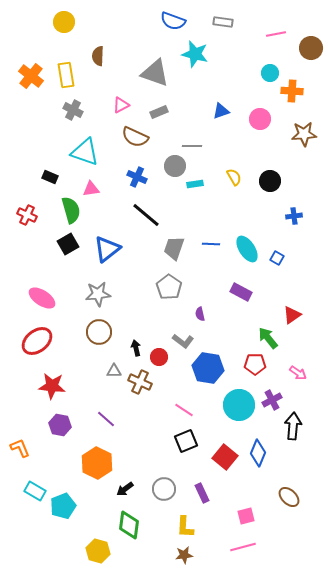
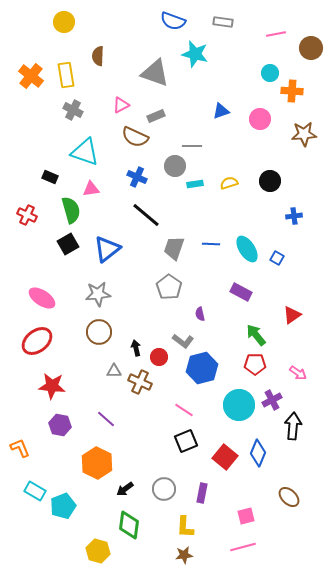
gray rectangle at (159, 112): moved 3 px left, 4 px down
yellow semicircle at (234, 177): moved 5 px left, 6 px down; rotated 78 degrees counterclockwise
green arrow at (268, 338): moved 12 px left, 3 px up
blue hexagon at (208, 368): moved 6 px left; rotated 24 degrees counterclockwise
purple rectangle at (202, 493): rotated 36 degrees clockwise
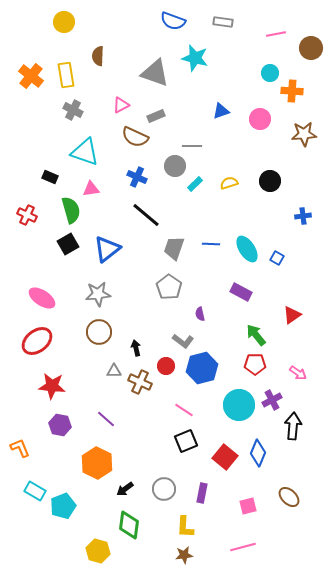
cyan star at (195, 54): moved 4 px down
cyan rectangle at (195, 184): rotated 35 degrees counterclockwise
blue cross at (294, 216): moved 9 px right
red circle at (159, 357): moved 7 px right, 9 px down
pink square at (246, 516): moved 2 px right, 10 px up
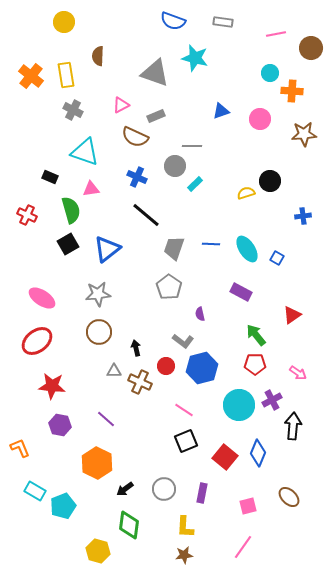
yellow semicircle at (229, 183): moved 17 px right, 10 px down
pink line at (243, 547): rotated 40 degrees counterclockwise
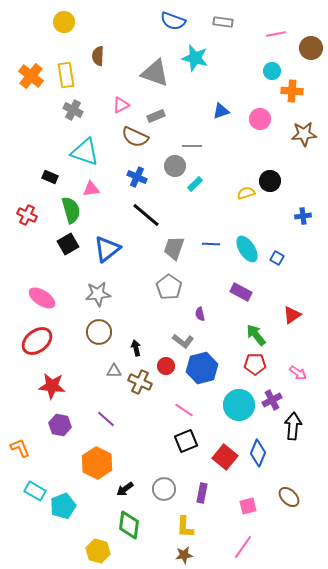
cyan circle at (270, 73): moved 2 px right, 2 px up
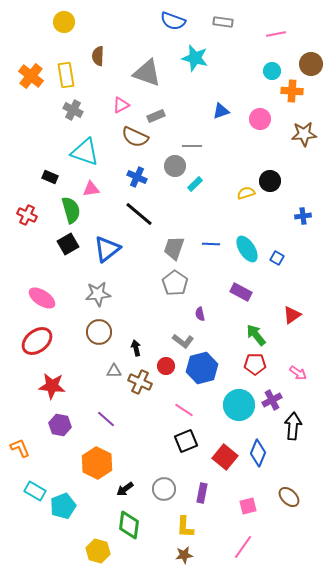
brown circle at (311, 48): moved 16 px down
gray triangle at (155, 73): moved 8 px left
black line at (146, 215): moved 7 px left, 1 px up
gray pentagon at (169, 287): moved 6 px right, 4 px up
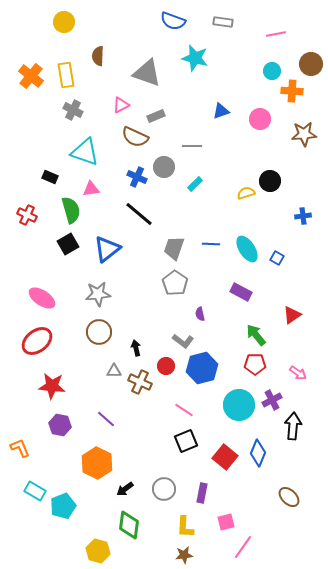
gray circle at (175, 166): moved 11 px left, 1 px down
pink square at (248, 506): moved 22 px left, 16 px down
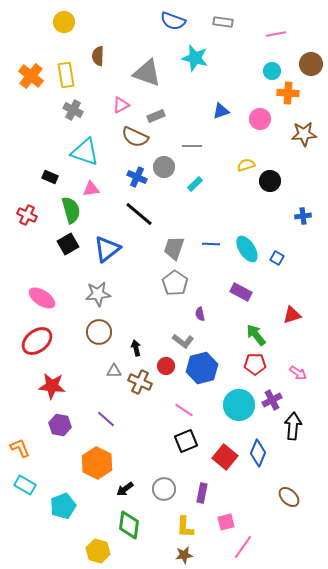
orange cross at (292, 91): moved 4 px left, 2 px down
yellow semicircle at (246, 193): moved 28 px up
red triangle at (292, 315): rotated 18 degrees clockwise
cyan rectangle at (35, 491): moved 10 px left, 6 px up
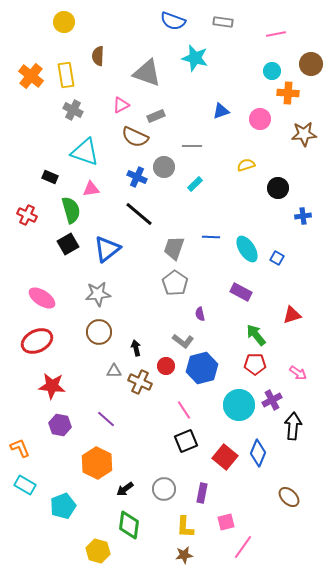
black circle at (270, 181): moved 8 px right, 7 px down
blue line at (211, 244): moved 7 px up
red ellipse at (37, 341): rotated 12 degrees clockwise
pink line at (184, 410): rotated 24 degrees clockwise
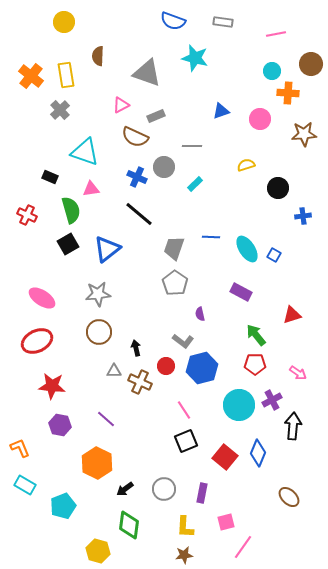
gray cross at (73, 110): moved 13 px left; rotated 18 degrees clockwise
blue square at (277, 258): moved 3 px left, 3 px up
